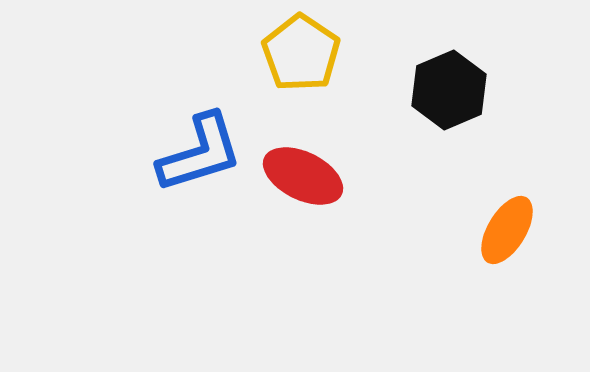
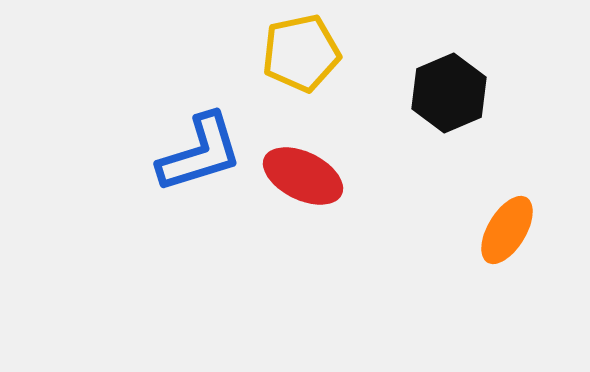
yellow pentagon: rotated 26 degrees clockwise
black hexagon: moved 3 px down
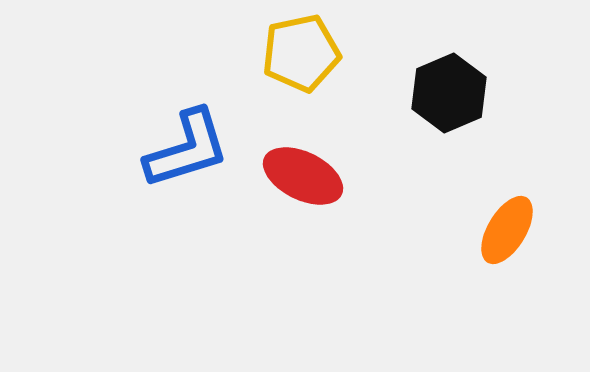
blue L-shape: moved 13 px left, 4 px up
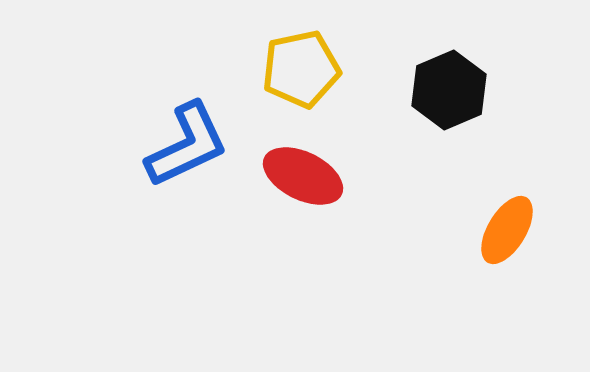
yellow pentagon: moved 16 px down
black hexagon: moved 3 px up
blue L-shape: moved 4 px up; rotated 8 degrees counterclockwise
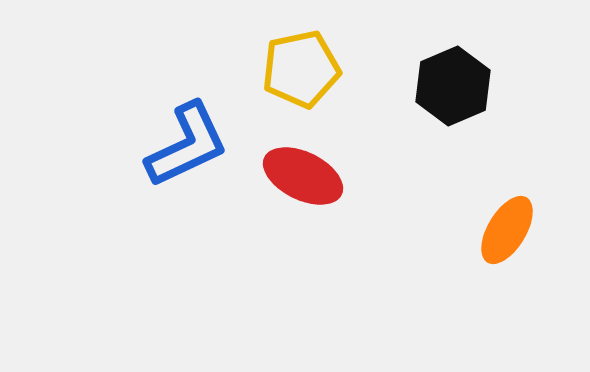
black hexagon: moved 4 px right, 4 px up
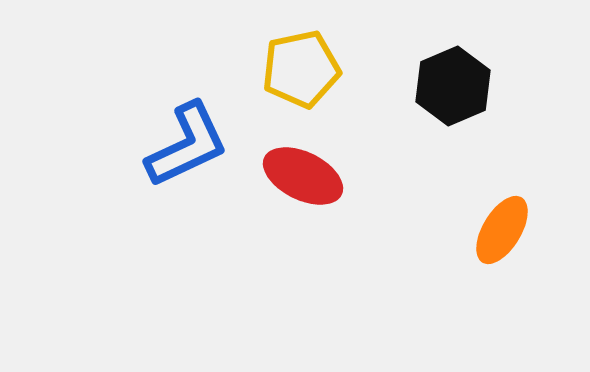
orange ellipse: moved 5 px left
